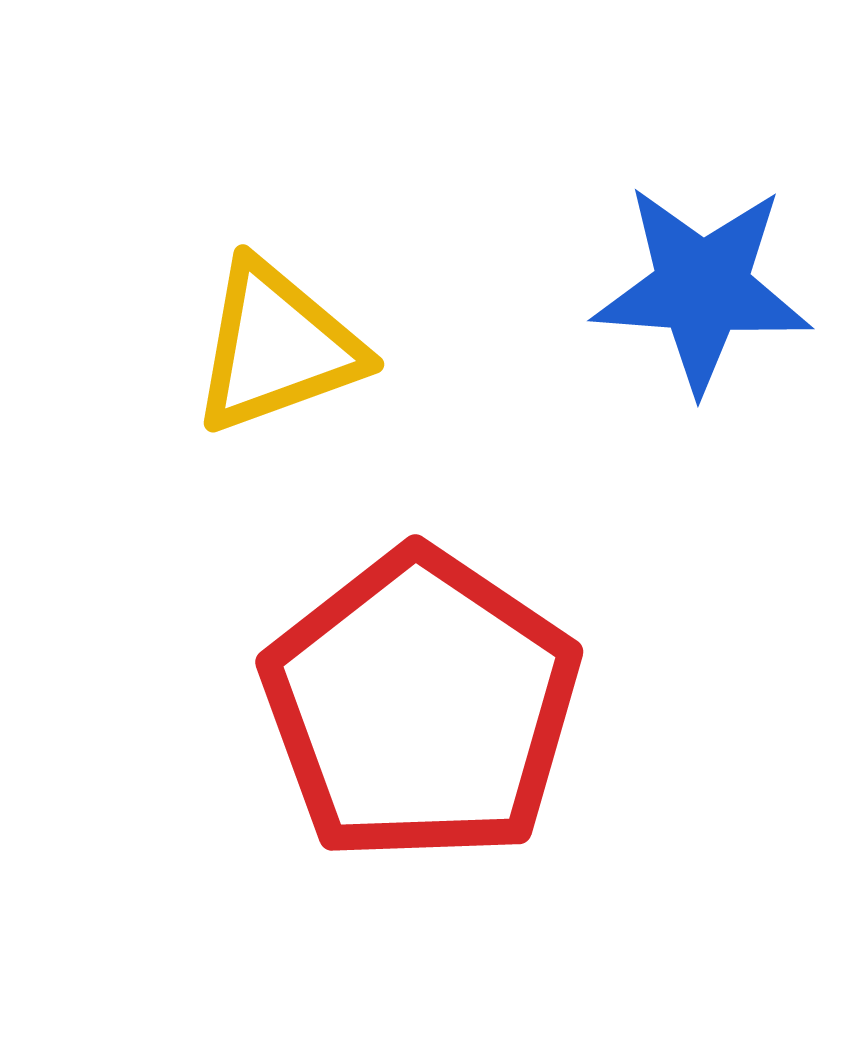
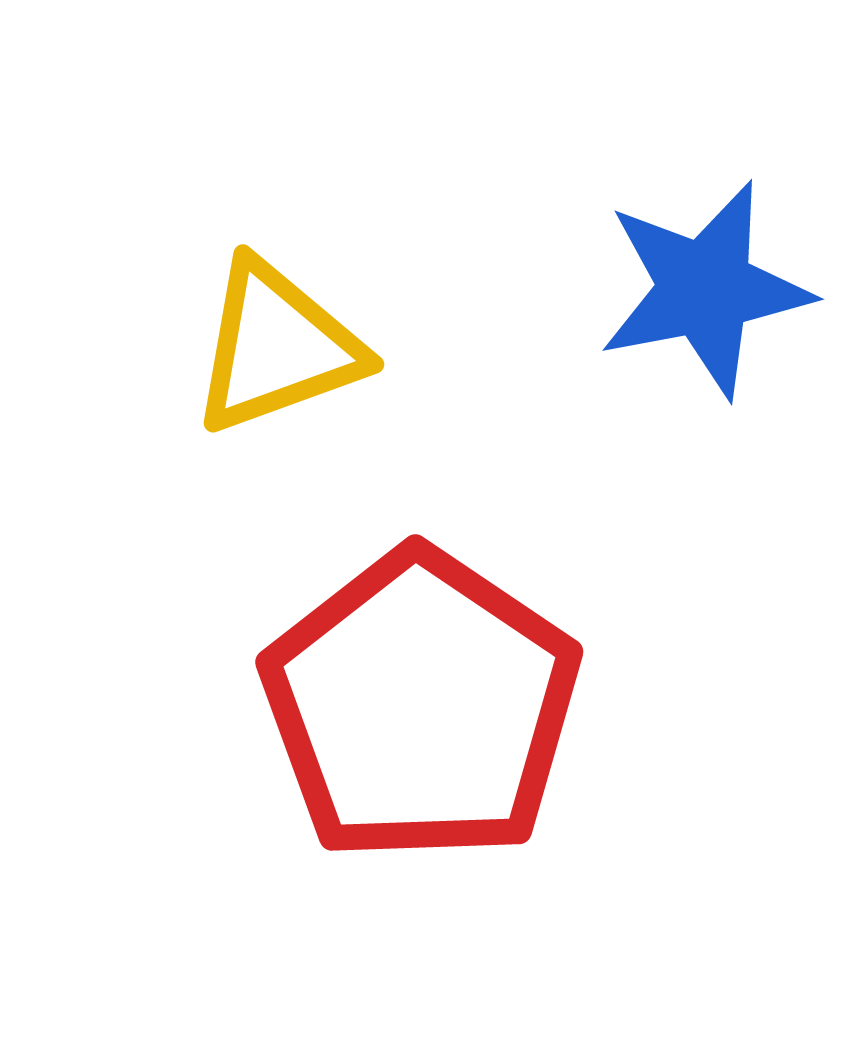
blue star: moved 3 px right, 1 px down; rotated 15 degrees counterclockwise
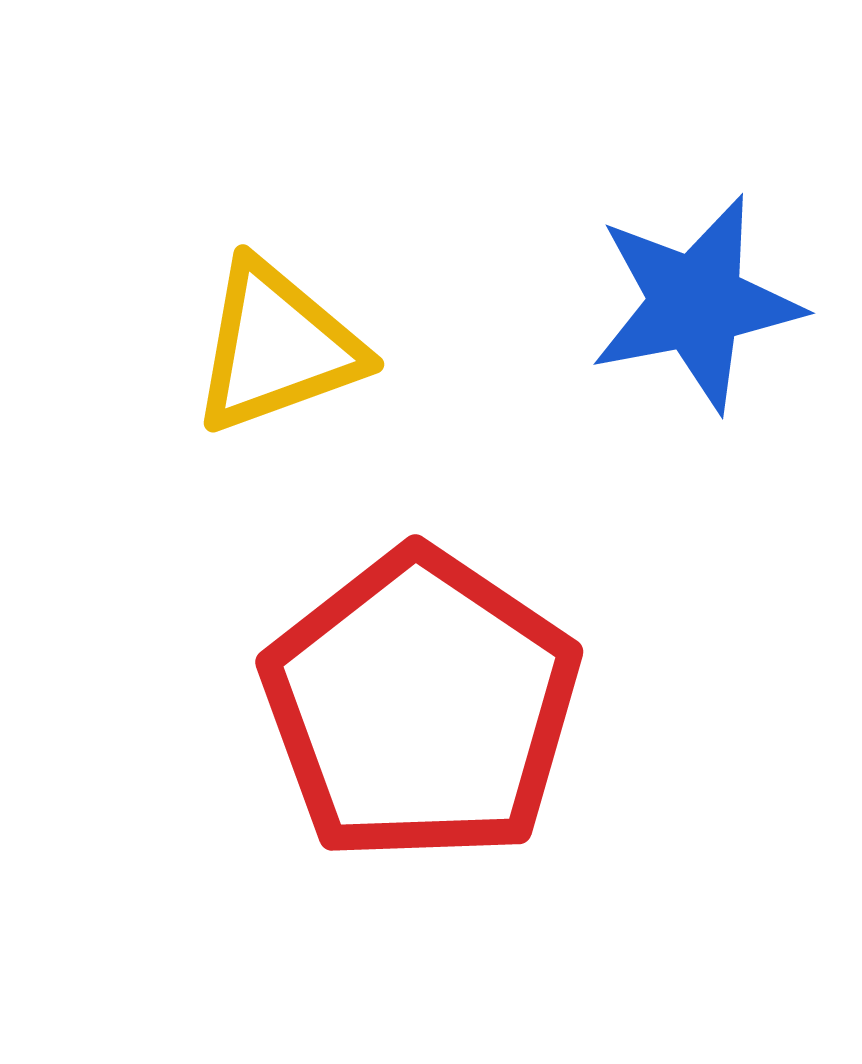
blue star: moved 9 px left, 14 px down
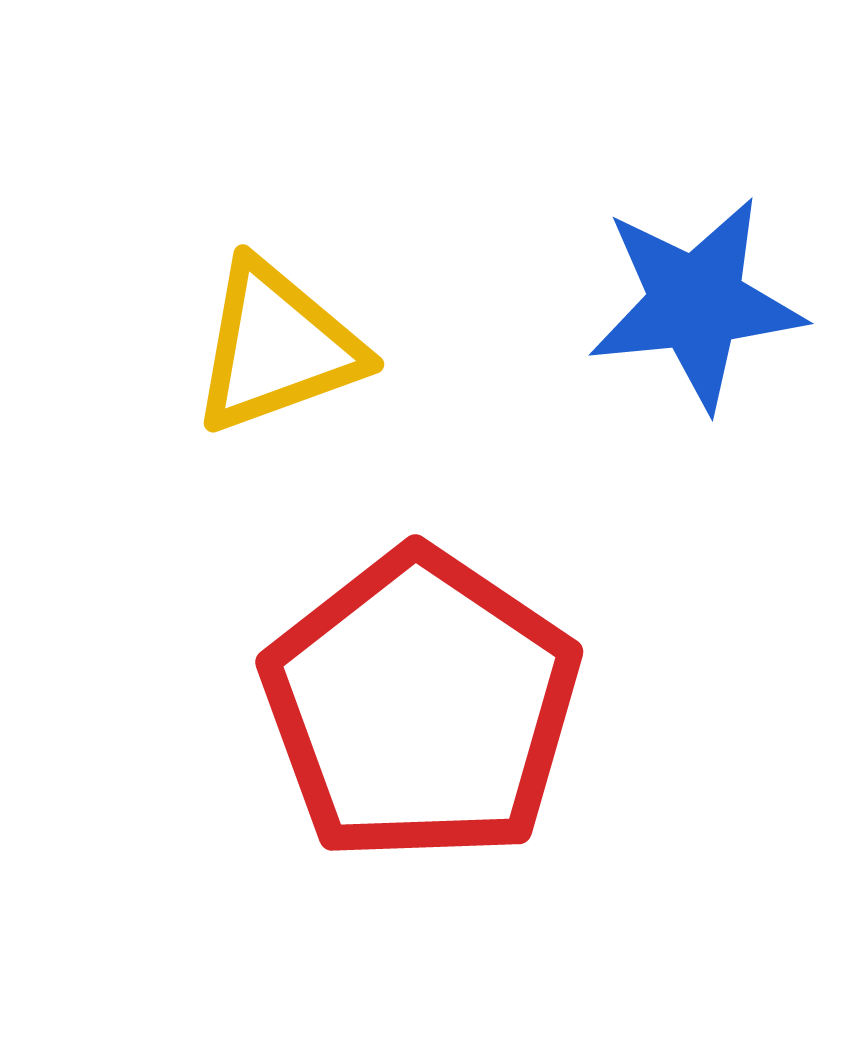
blue star: rotated 5 degrees clockwise
